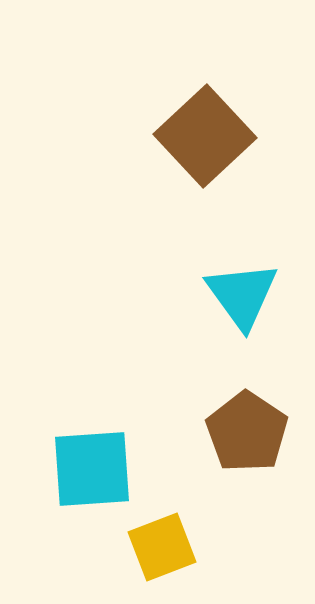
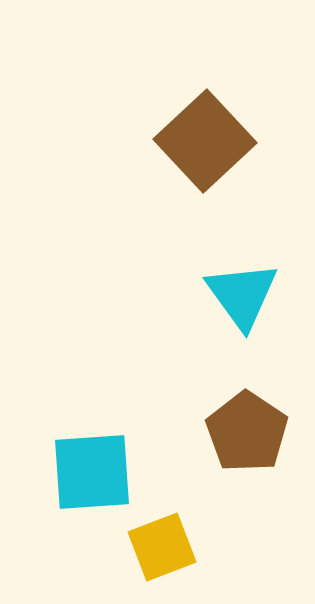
brown square: moved 5 px down
cyan square: moved 3 px down
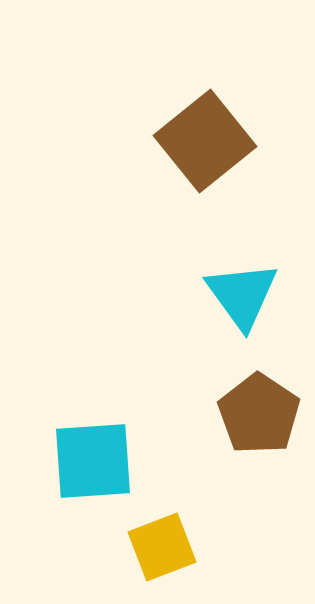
brown square: rotated 4 degrees clockwise
brown pentagon: moved 12 px right, 18 px up
cyan square: moved 1 px right, 11 px up
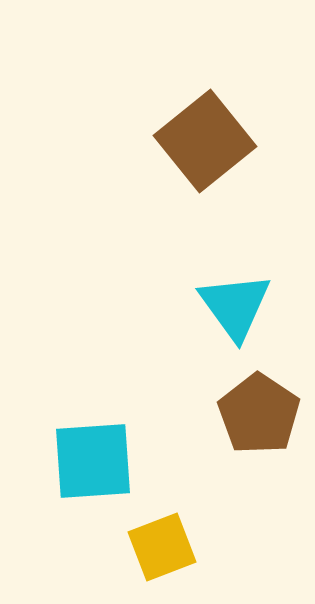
cyan triangle: moved 7 px left, 11 px down
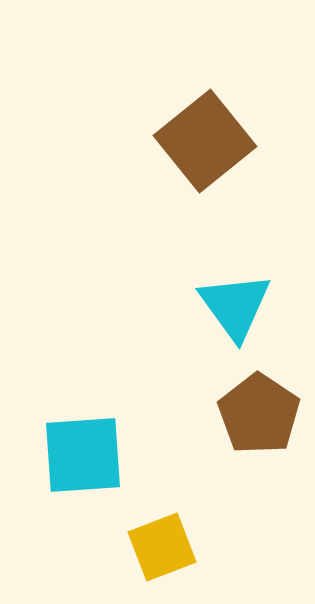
cyan square: moved 10 px left, 6 px up
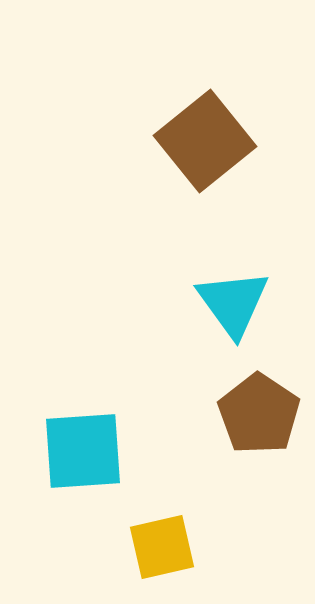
cyan triangle: moved 2 px left, 3 px up
cyan square: moved 4 px up
yellow square: rotated 8 degrees clockwise
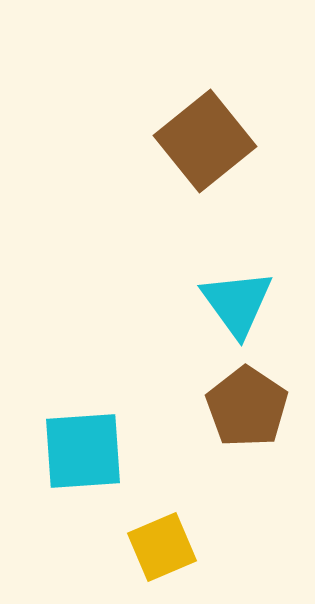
cyan triangle: moved 4 px right
brown pentagon: moved 12 px left, 7 px up
yellow square: rotated 10 degrees counterclockwise
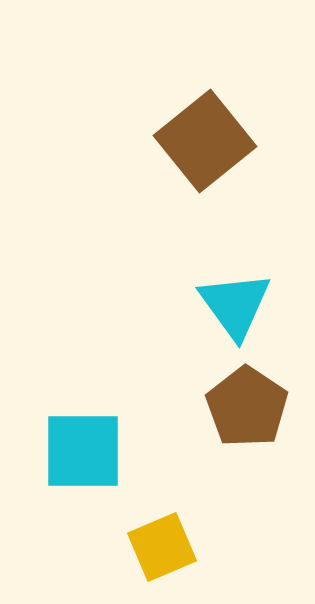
cyan triangle: moved 2 px left, 2 px down
cyan square: rotated 4 degrees clockwise
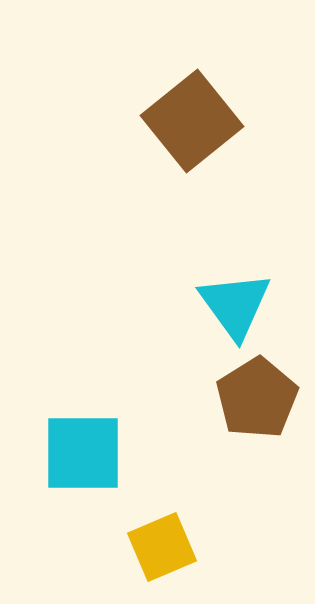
brown square: moved 13 px left, 20 px up
brown pentagon: moved 10 px right, 9 px up; rotated 6 degrees clockwise
cyan square: moved 2 px down
